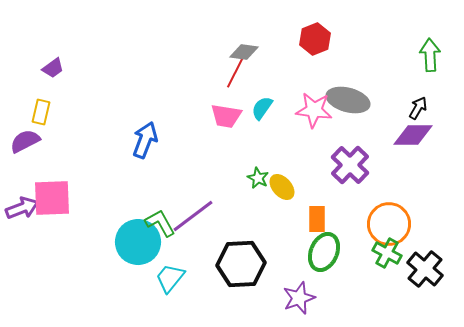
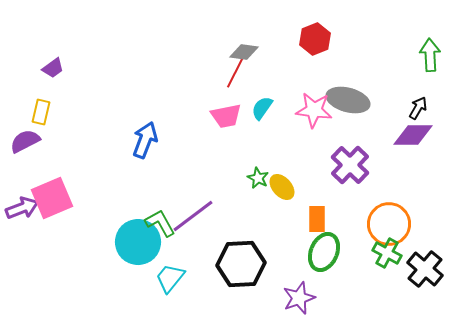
pink trapezoid: rotated 20 degrees counterclockwise
pink square: rotated 21 degrees counterclockwise
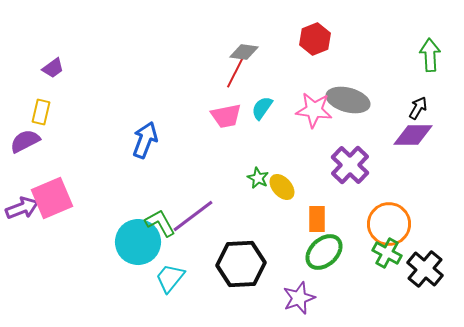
green ellipse: rotated 24 degrees clockwise
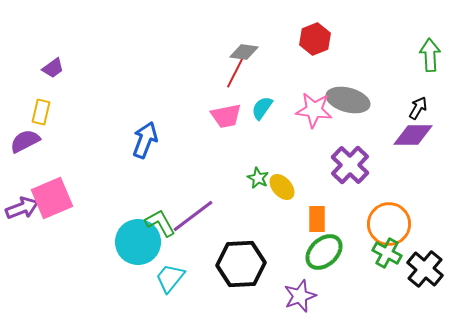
purple star: moved 1 px right, 2 px up
